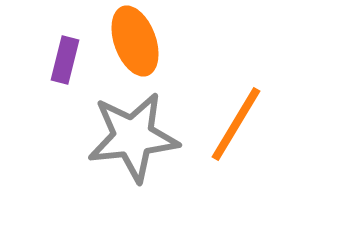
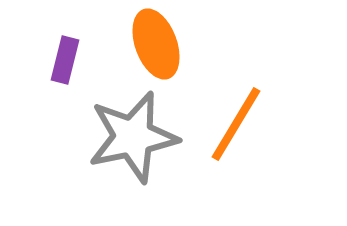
orange ellipse: moved 21 px right, 3 px down
gray star: rotated 6 degrees counterclockwise
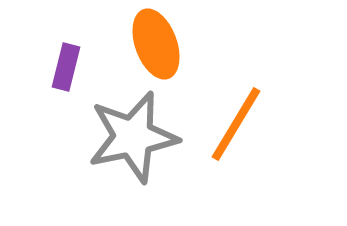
purple rectangle: moved 1 px right, 7 px down
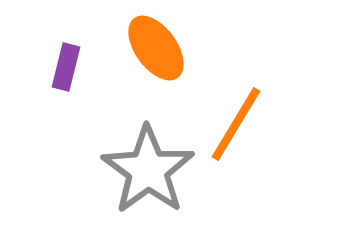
orange ellipse: moved 4 px down; rotated 16 degrees counterclockwise
gray star: moved 15 px right, 33 px down; rotated 24 degrees counterclockwise
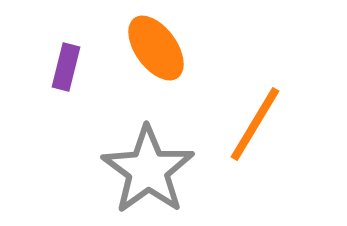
orange line: moved 19 px right
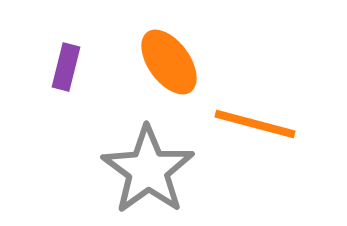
orange ellipse: moved 13 px right, 14 px down
orange line: rotated 74 degrees clockwise
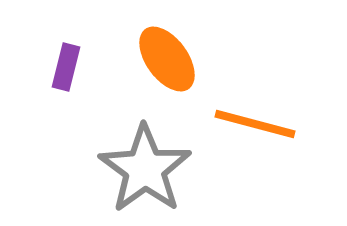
orange ellipse: moved 2 px left, 3 px up
gray star: moved 3 px left, 1 px up
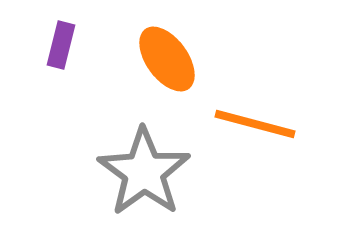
purple rectangle: moved 5 px left, 22 px up
gray star: moved 1 px left, 3 px down
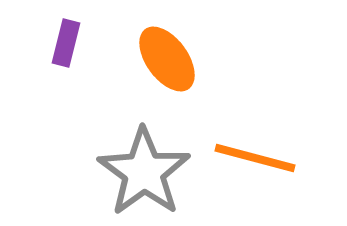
purple rectangle: moved 5 px right, 2 px up
orange line: moved 34 px down
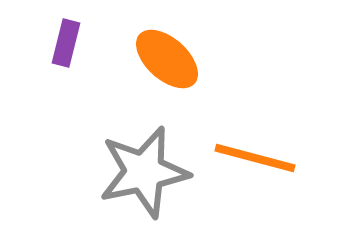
orange ellipse: rotated 12 degrees counterclockwise
gray star: rotated 24 degrees clockwise
